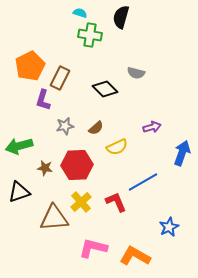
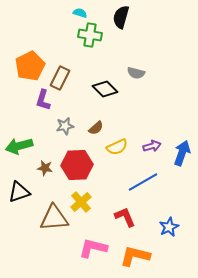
purple arrow: moved 19 px down
red L-shape: moved 9 px right, 15 px down
orange L-shape: rotated 16 degrees counterclockwise
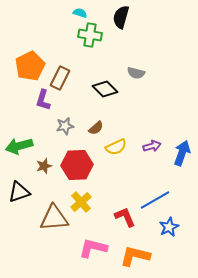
yellow semicircle: moved 1 px left
brown star: moved 1 px left, 2 px up; rotated 28 degrees counterclockwise
blue line: moved 12 px right, 18 px down
